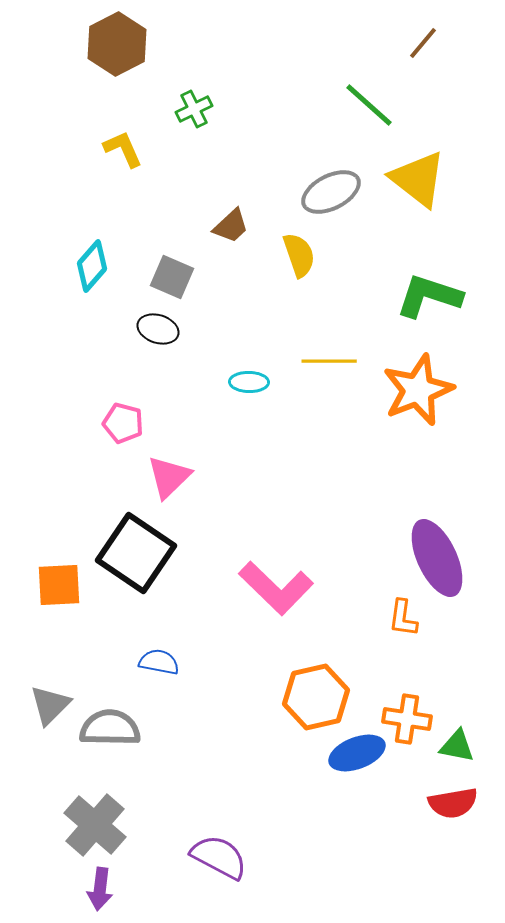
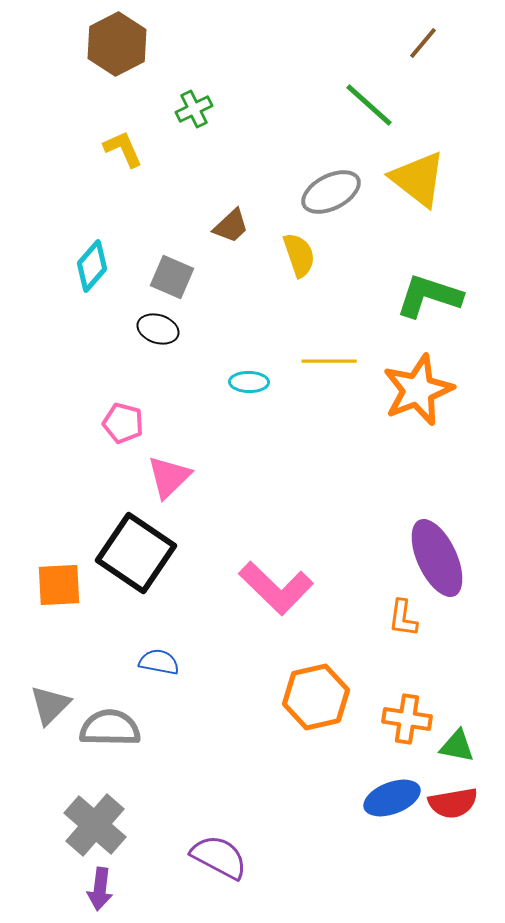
blue ellipse: moved 35 px right, 45 px down
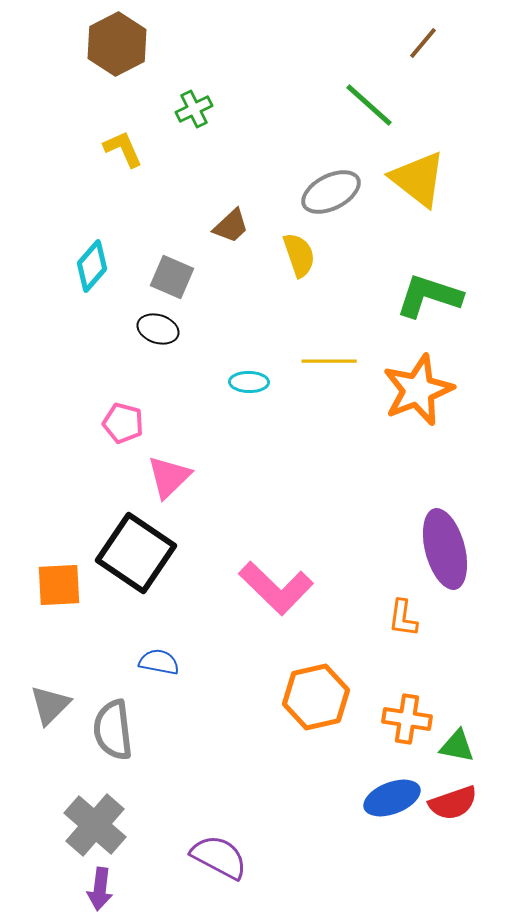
purple ellipse: moved 8 px right, 9 px up; rotated 10 degrees clockwise
gray semicircle: moved 3 px right, 2 px down; rotated 98 degrees counterclockwise
red semicircle: rotated 9 degrees counterclockwise
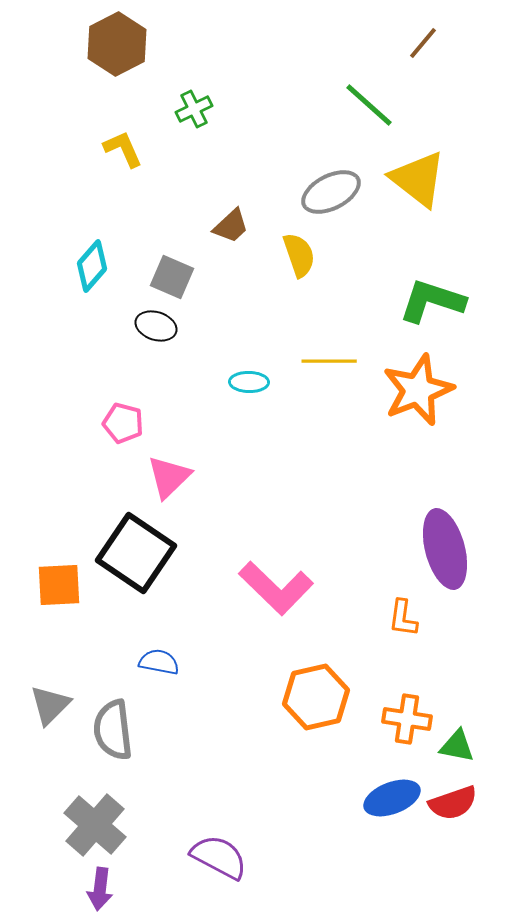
green L-shape: moved 3 px right, 5 px down
black ellipse: moved 2 px left, 3 px up
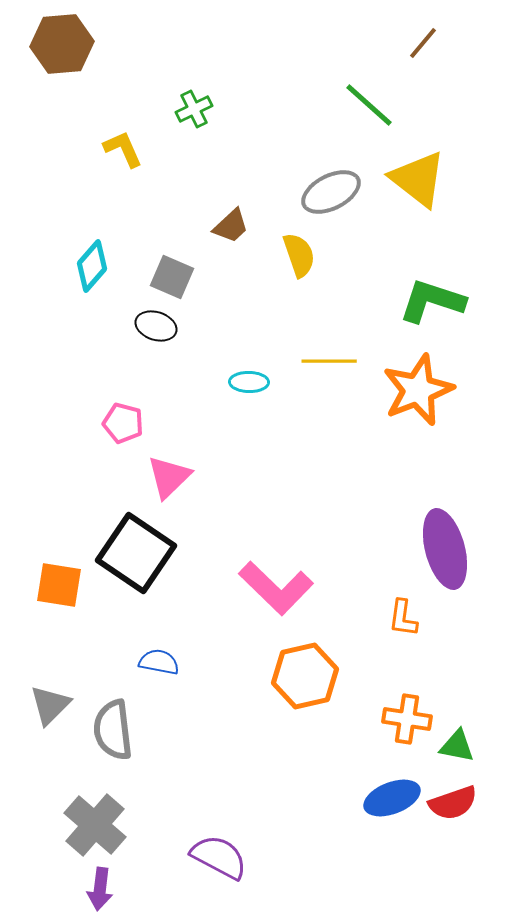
brown hexagon: moved 55 px left; rotated 22 degrees clockwise
orange square: rotated 12 degrees clockwise
orange hexagon: moved 11 px left, 21 px up
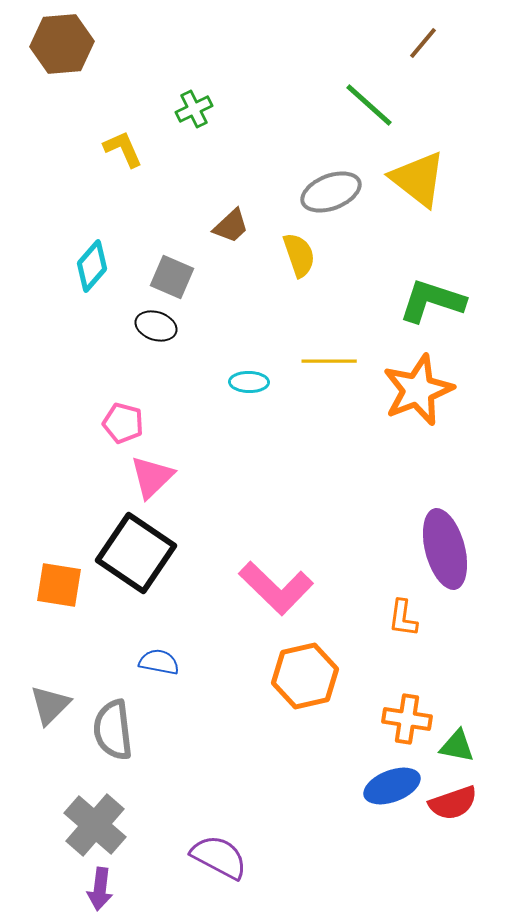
gray ellipse: rotated 6 degrees clockwise
pink triangle: moved 17 px left
blue ellipse: moved 12 px up
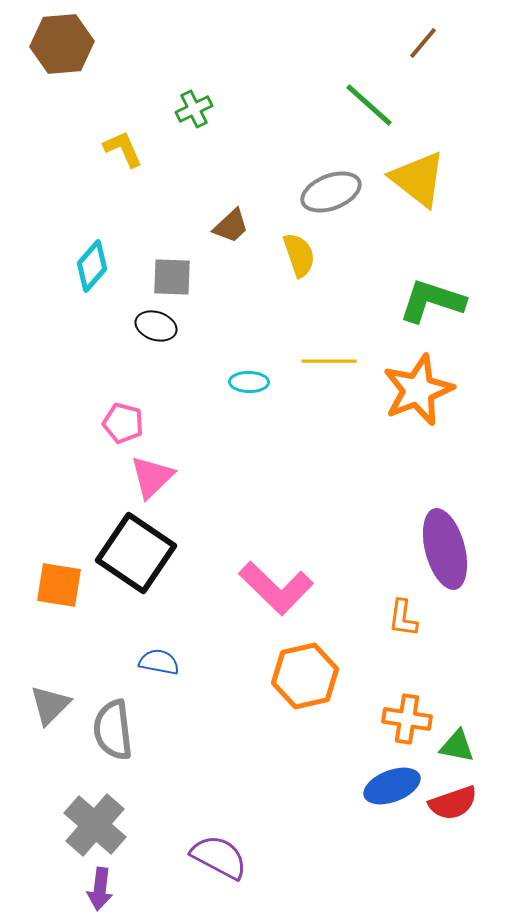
gray square: rotated 21 degrees counterclockwise
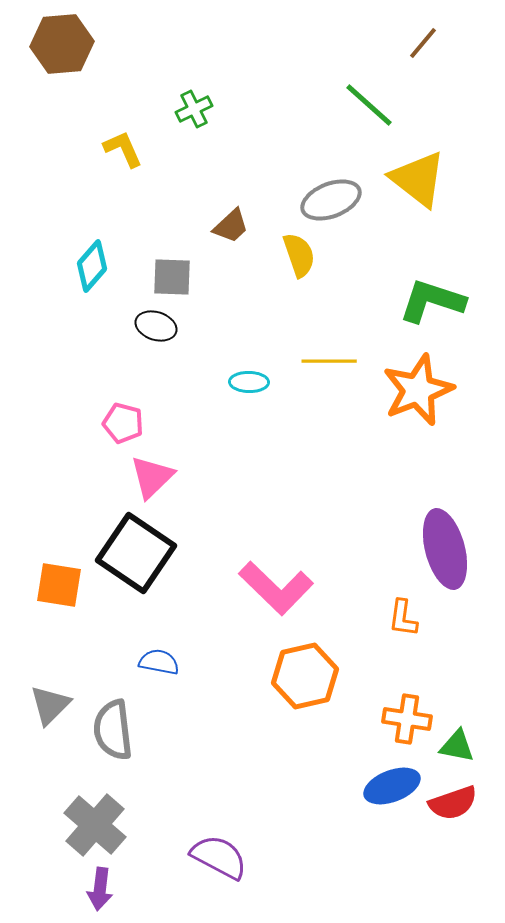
gray ellipse: moved 8 px down
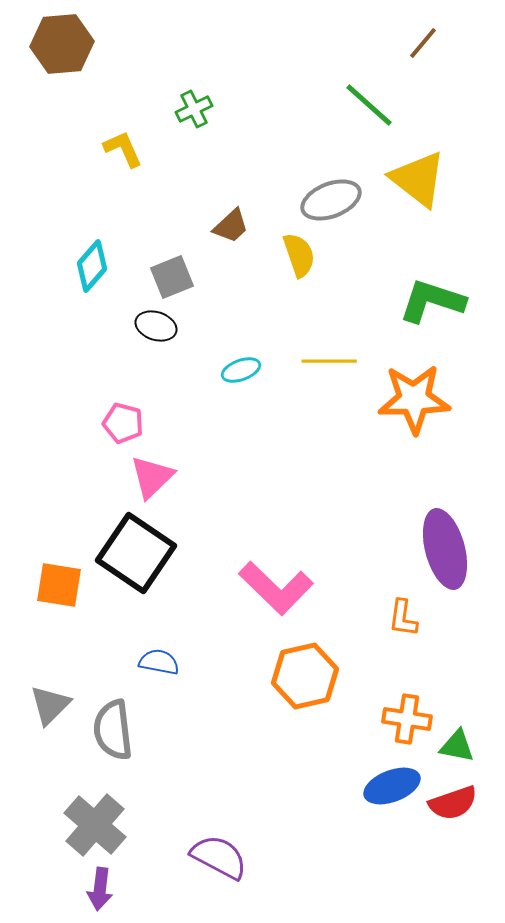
gray square: rotated 24 degrees counterclockwise
cyan ellipse: moved 8 px left, 12 px up; rotated 21 degrees counterclockwise
orange star: moved 4 px left, 9 px down; rotated 20 degrees clockwise
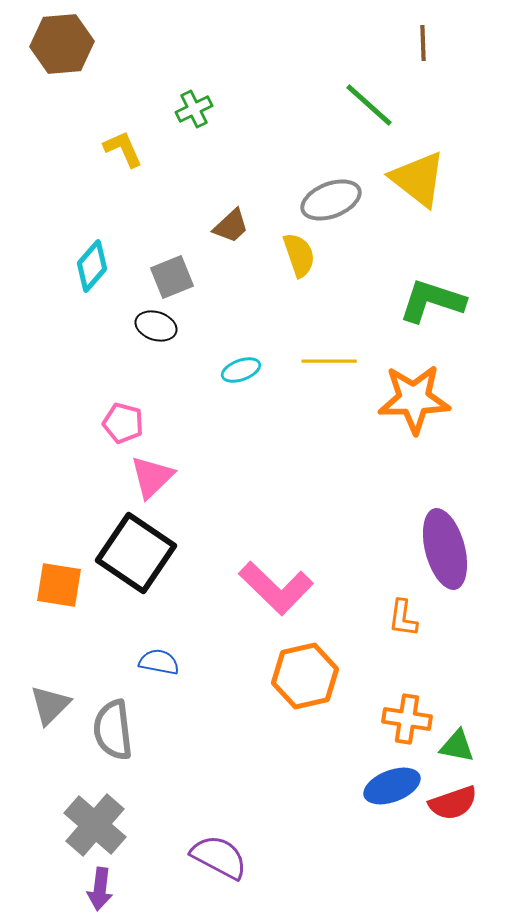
brown line: rotated 42 degrees counterclockwise
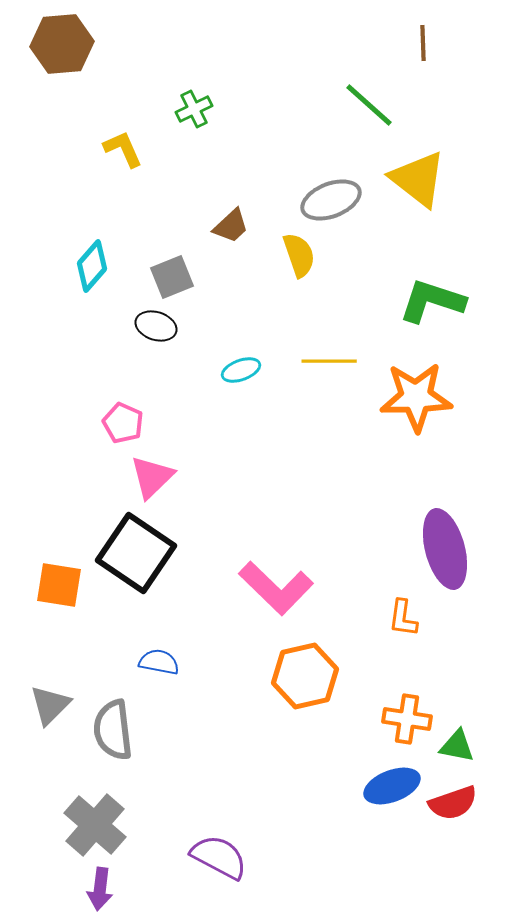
orange star: moved 2 px right, 2 px up
pink pentagon: rotated 9 degrees clockwise
